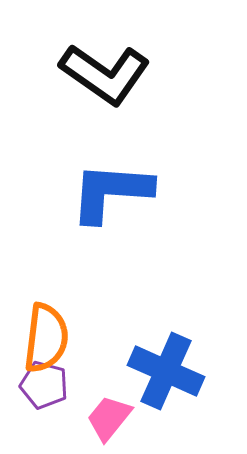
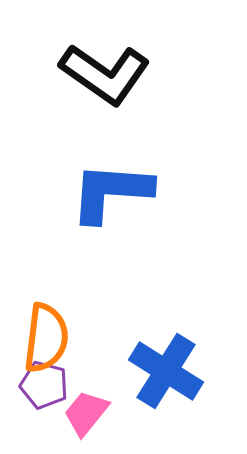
blue cross: rotated 8 degrees clockwise
pink trapezoid: moved 23 px left, 5 px up
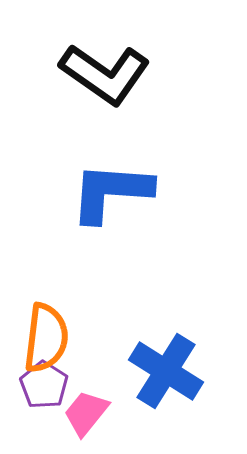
purple pentagon: rotated 18 degrees clockwise
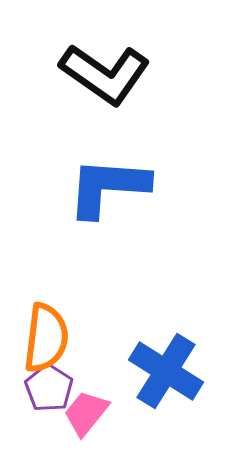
blue L-shape: moved 3 px left, 5 px up
purple pentagon: moved 5 px right, 3 px down
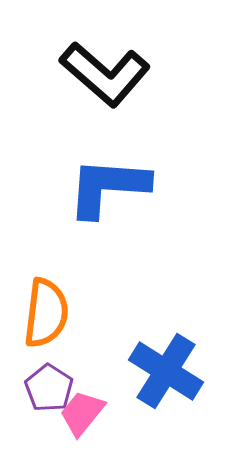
black L-shape: rotated 6 degrees clockwise
orange semicircle: moved 25 px up
pink trapezoid: moved 4 px left
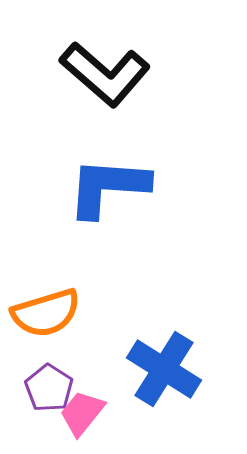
orange semicircle: rotated 66 degrees clockwise
blue cross: moved 2 px left, 2 px up
